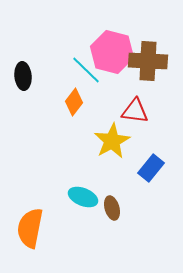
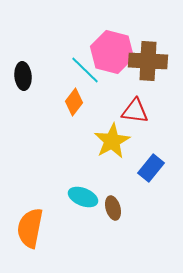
cyan line: moved 1 px left
brown ellipse: moved 1 px right
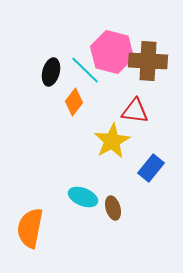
black ellipse: moved 28 px right, 4 px up; rotated 20 degrees clockwise
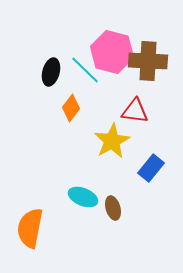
orange diamond: moved 3 px left, 6 px down
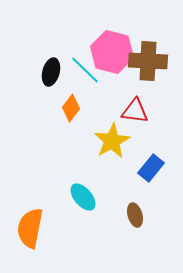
cyan ellipse: rotated 28 degrees clockwise
brown ellipse: moved 22 px right, 7 px down
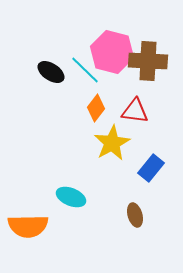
black ellipse: rotated 72 degrees counterclockwise
orange diamond: moved 25 px right
yellow star: moved 2 px down
cyan ellipse: moved 12 px left; rotated 28 degrees counterclockwise
orange semicircle: moved 2 px left, 2 px up; rotated 102 degrees counterclockwise
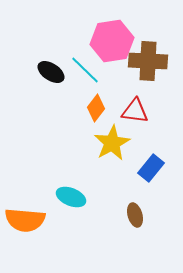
pink hexagon: moved 11 px up; rotated 24 degrees counterclockwise
orange semicircle: moved 3 px left, 6 px up; rotated 6 degrees clockwise
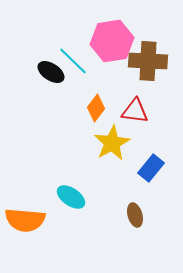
cyan line: moved 12 px left, 9 px up
cyan ellipse: rotated 12 degrees clockwise
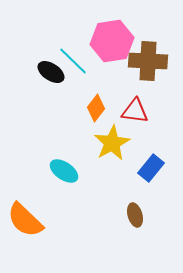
cyan ellipse: moved 7 px left, 26 px up
orange semicircle: rotated 39 degrees clockwise
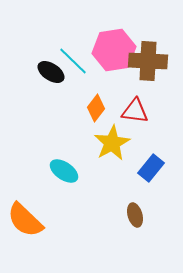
pink hexagon: moved 2 px right, 9 px down
